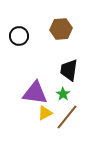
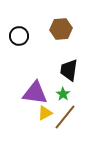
brown line: moved 2 px left
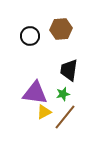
black circle: moved 11 px right
green star: rotated 24 degrees clockwise
yellow triangle: moved 1 px left, 1 px up
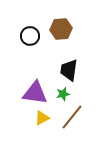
yellow triangle: moved 2 px left, 6 px down
brown line: moved 7 px right
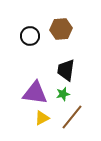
black trapezoid: moved 3 px left
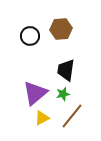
purple triangle: rotated 48 degrees counterclockwise
brown line: moved 1 px up
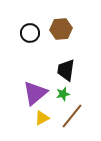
black circle: moved 3 px up
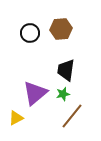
yellow triangle: moved 26 px left
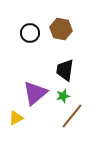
brown hexagon: rotated 15 degrees clockwise
black trapezoid: moved 1 px left
green star: moved 2 px down
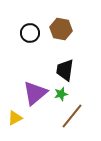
green star: moved 2 px left, 2 px up
yellow triangle: moved 1 px left
